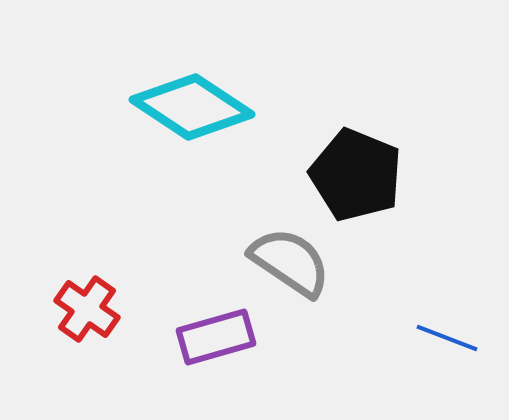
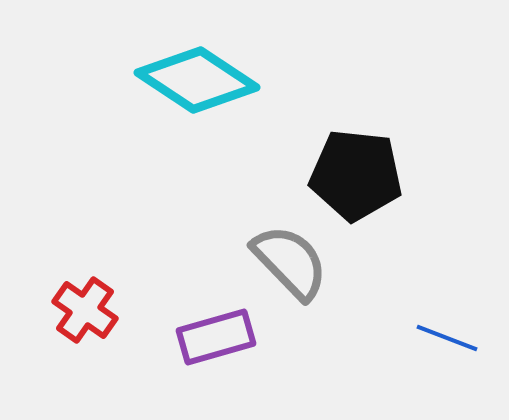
cyan diamond: moved 5 px right, 27 px up
black pentagon: rotated 16 degrees counterclockwise
gray semicircle: rotated 12 degrees clockwise
red cross: moved 2 px left, 1 px down
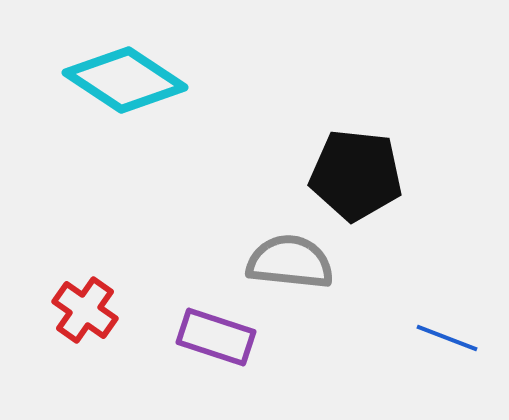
cyan diamond: moved 72 px left
gray semicircle: rotated 40 degrees counterclockwise
purple rectangle: rotated 34 degrees clockwise
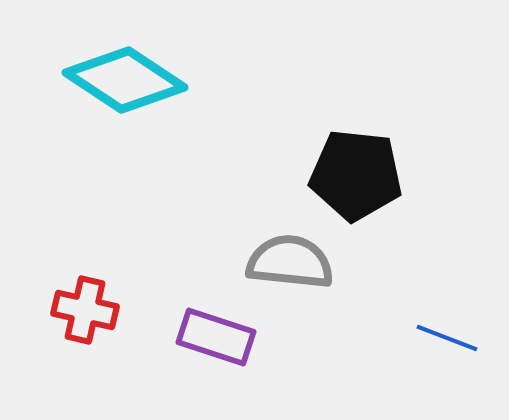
red cross: rotated 22 degrees counterclockwise
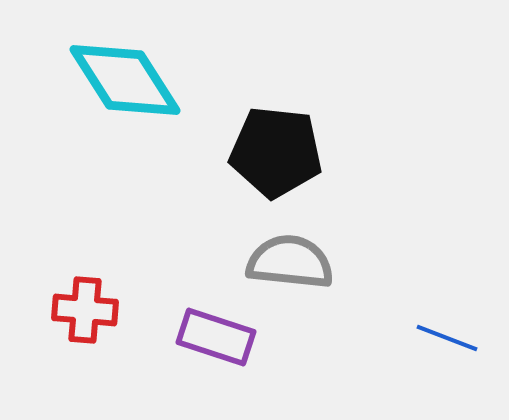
cyan diamond: rotated 24 degrees clockwise
black pentagon: moved 80 px left, 23 px up
red cross: rotated 8 degrees counterclockwise
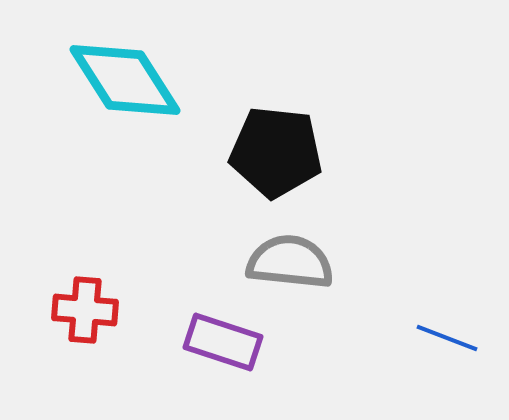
purple rectangle: moved 7 px right, 5 px down
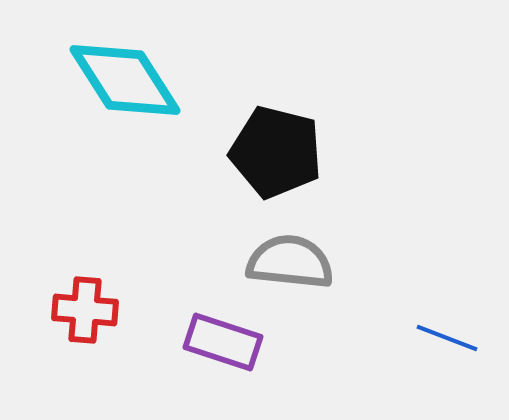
black pentagon: rotated 8 degrees clockwise
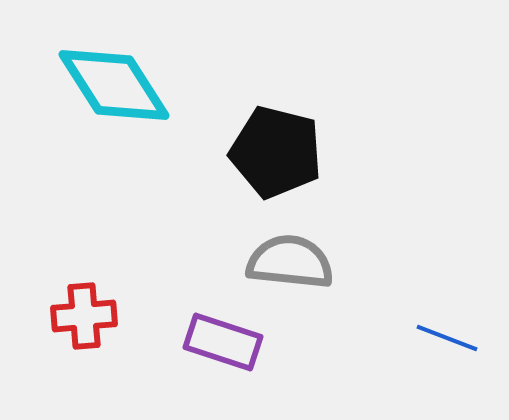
cyan diamond: moved 11 px left, 5 px down
red cross: moved 1 px left, 6 px down; rotated 10 degrees counterclockwise
